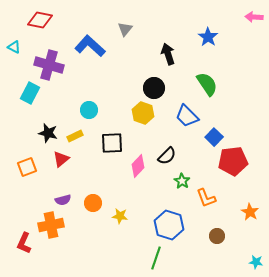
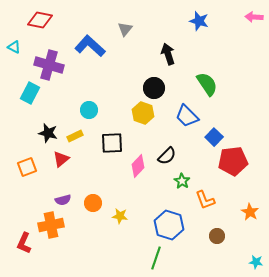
blue star: moved 9 px left, 16 px up; rotated 18 degrees counterclockwise
orange L-shape: moved 1 px left, 2 px down
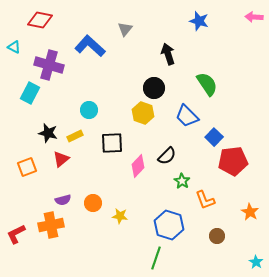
red L-shape: moved 8 px left, 9 px up; rotated 40 degrees clockwise
cyan star: rotated 24 degrees clockwise
